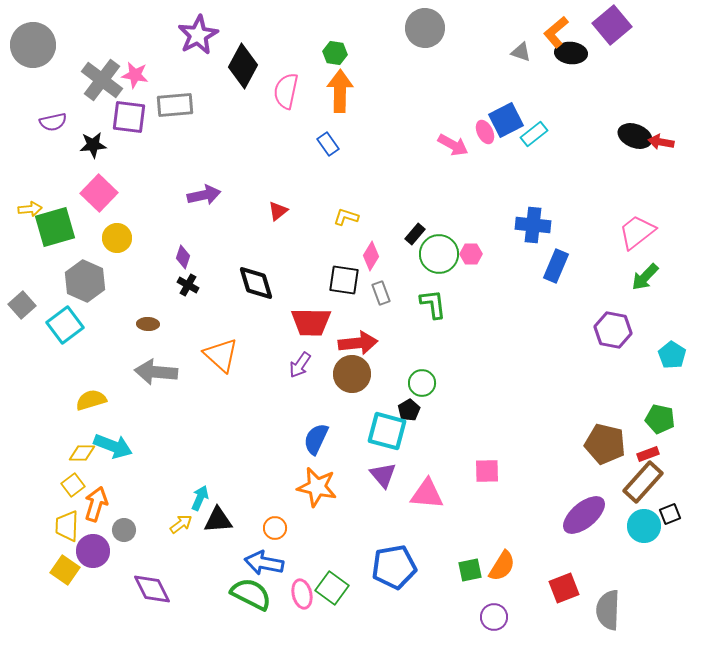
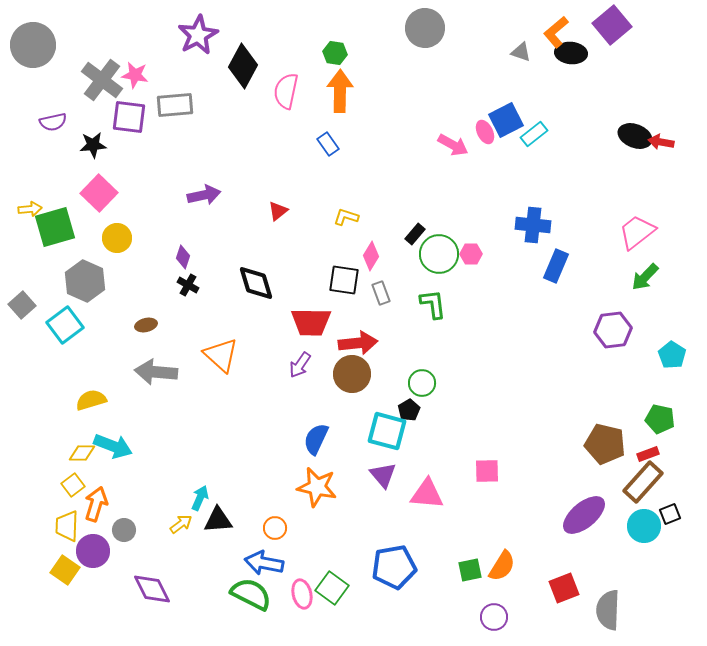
brown ellipse at (148, 324): moved 2 px left, 1 px down; rotated 15 degrees counterclockwise
purple hexagon at (613, 330): rotated 18 degrees counterclockwise
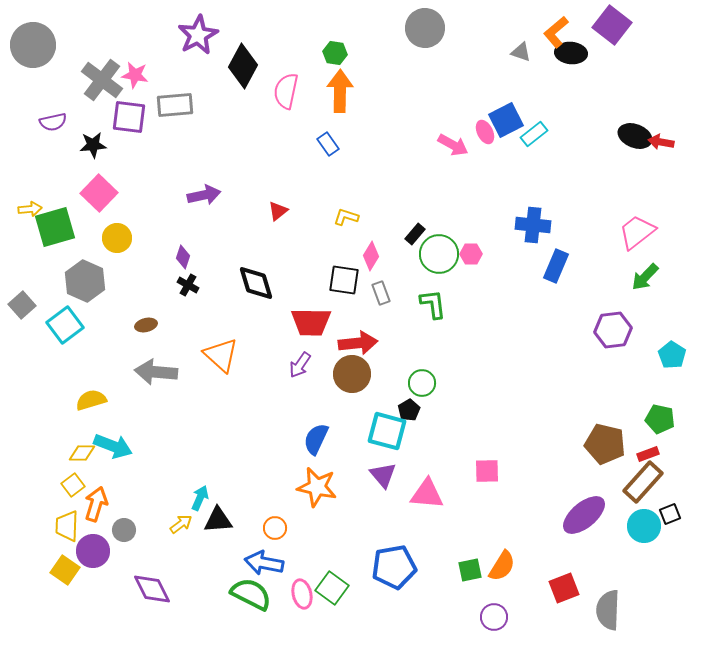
purple square at (612, 25): rotated 12 degrees counterclockwise
